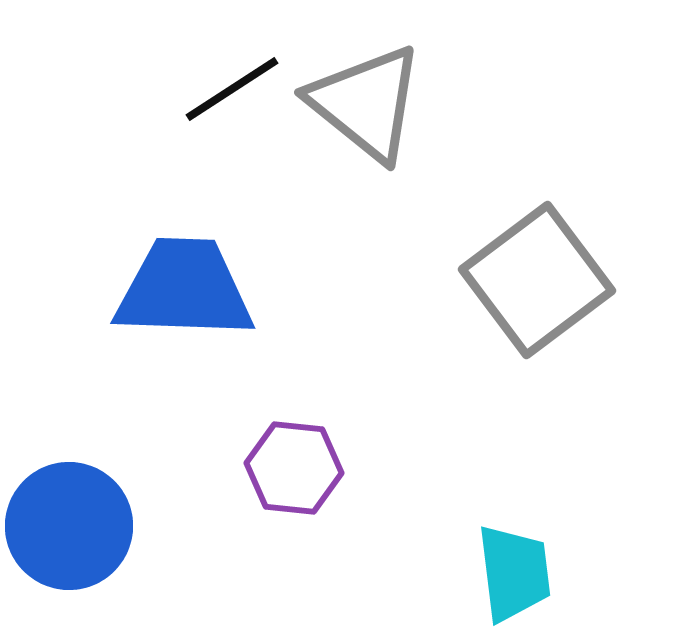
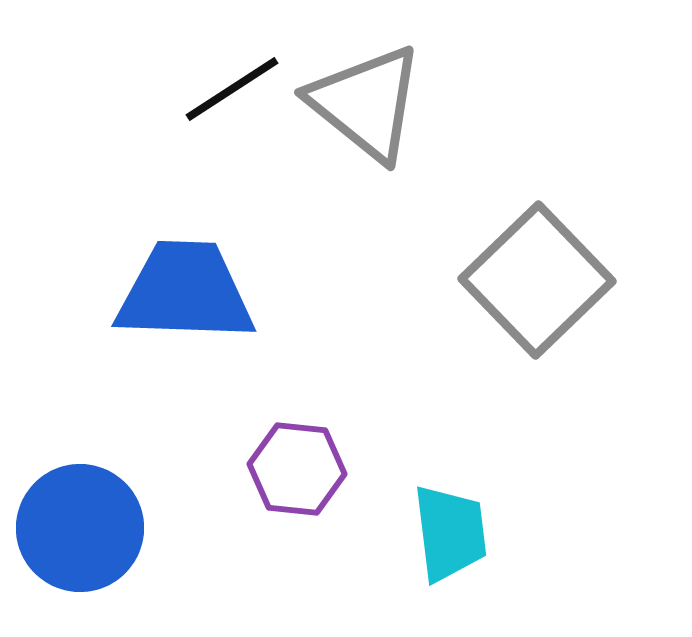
gray square: rotated 7 degrees counterclockwise
blue trapezoid: moved 1 px right, 3 px down
purple hexagon: moved 3 px right, 1 px down
blue circle: moved 11 px right, 2 px down
cyan trapezoid: moved 64 px left, 40 px up
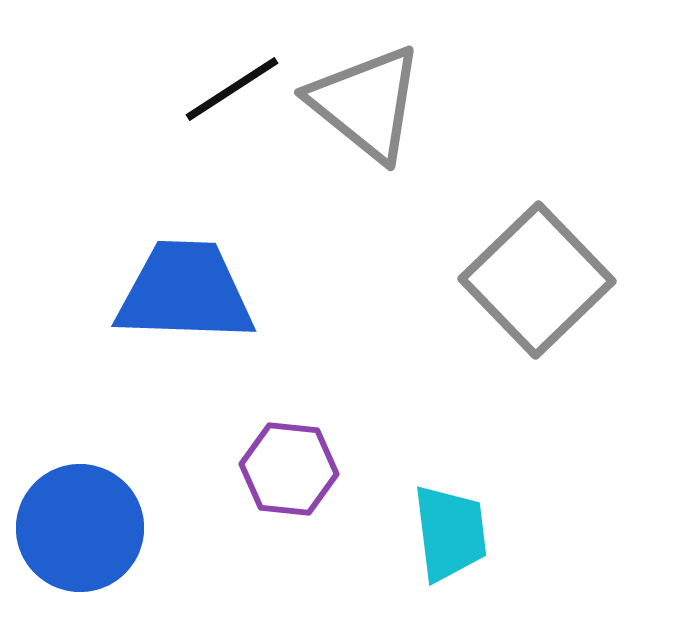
purple hexagon: moved 8 px left
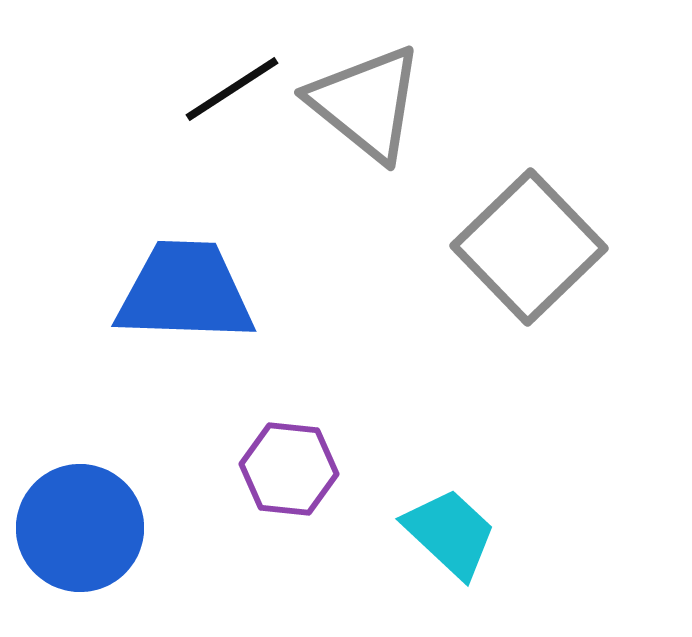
gray square: moved 8 px left, 33 px up
cyan trapezoid: rotated 40 degrees counterclockwise
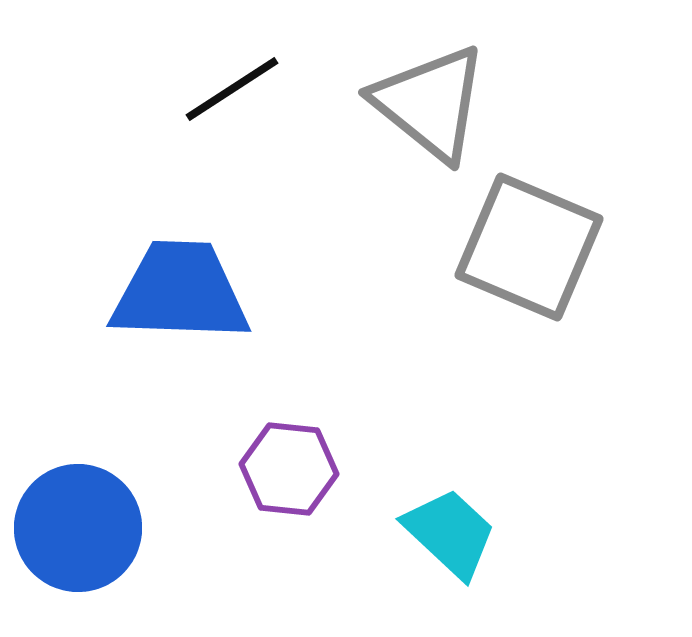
gray triangle: moved 64 px right
gray square: rotated 23 degrees counterclockwise
blue trapezoid: moved 5 px left
blue circle: moved 2 px left
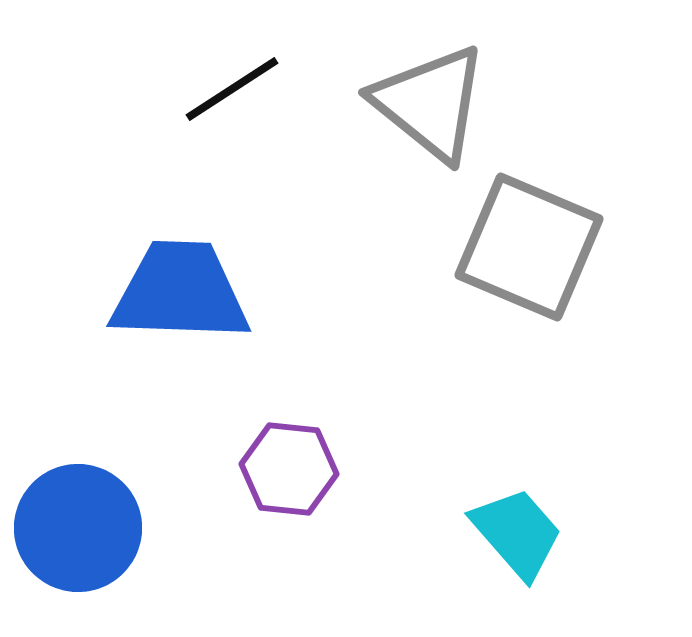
cyan trapezoid: moved 67 px right; rotated 6 degrees clockwise
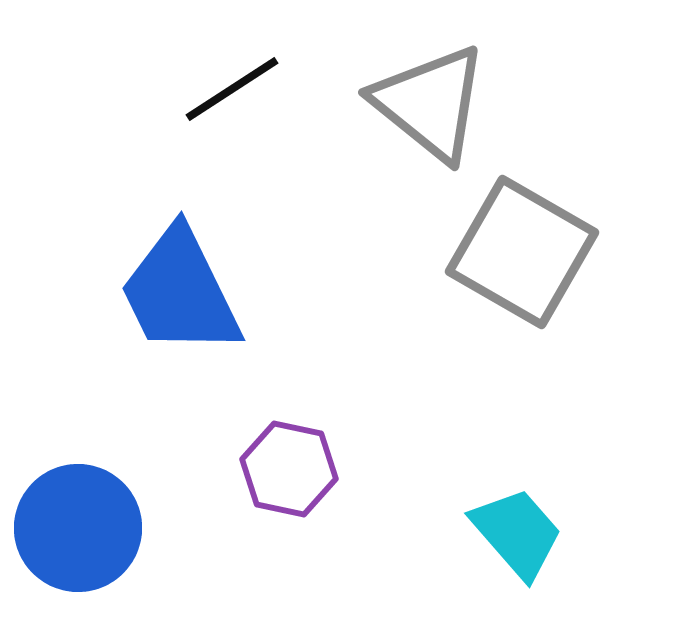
gray square: moved 7 px left, 5 px down; rotated 7 degrees clockwise
blue trapezoid: rotated 118 degrees counterclockwise
purple hexagon: rotated 6 degrees clockwise
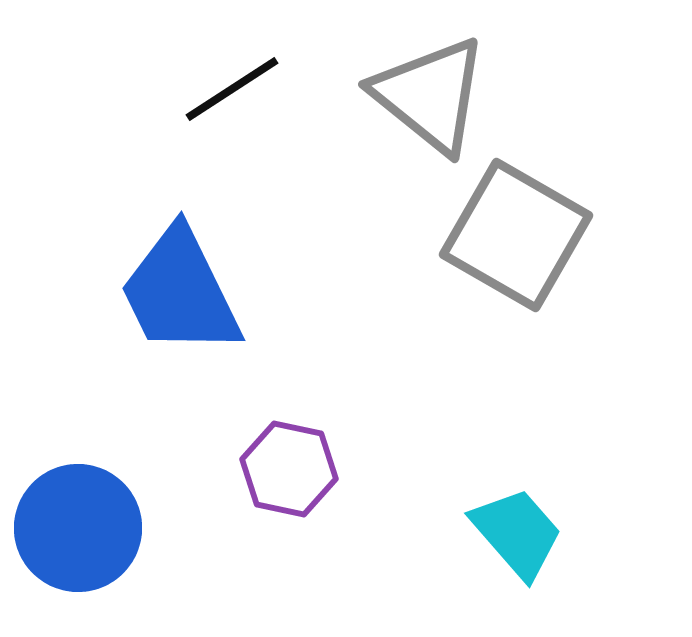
gray triangle: moved 8 px up
gray square: moved 6 px left, 17 px up
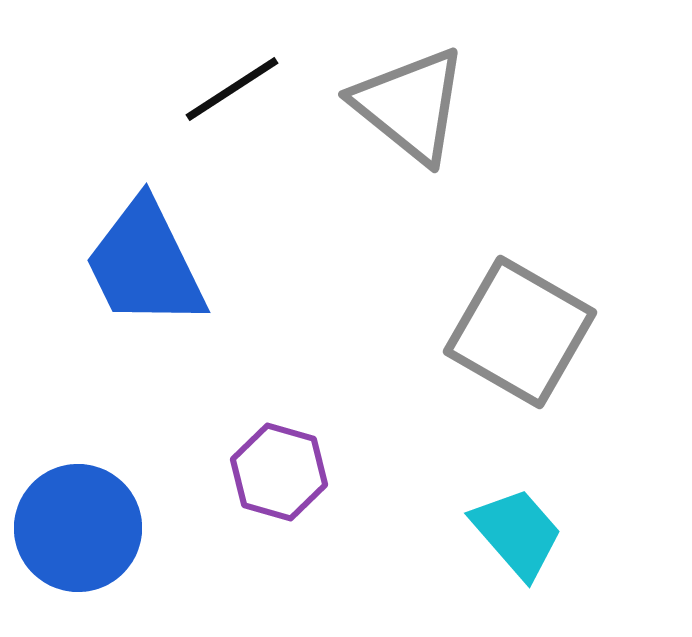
gray triangle: moved 20 px left, 10 px down
gray square: moved 4 px right, 97 px down
blue trapezoid: moved 35 px left, 28 px up
purple hexagon: moved 10 px left, 3 px down; rotated 4 degrees clockwise
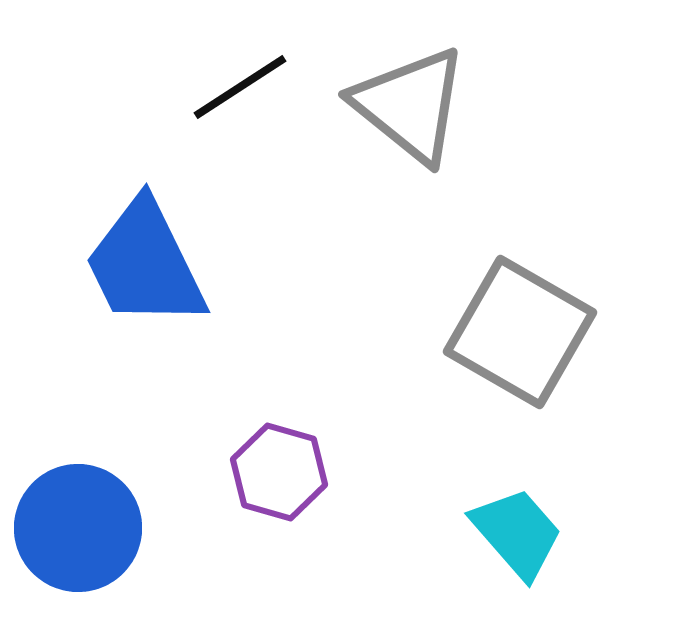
black line: moved 8 px right, 2 px up
